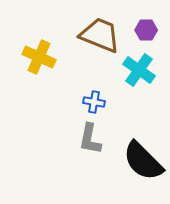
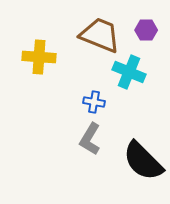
yellow cross: rotated 20 degrees counterclockwise
cyan cross: moved 10 px left, 2 px down; rotated 12 degrees counterclockwise
gray L-shape: rotated 20 degrees clockwise
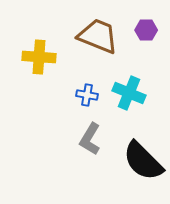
brown trapezoid: moved 2 px left, 1 px down
cyan cross: moved 21 px down
blue cross: moved 7 px left, 7 px up
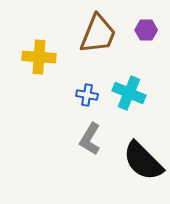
brown trapezoid: moved 2 px up; rotated 90 degrees clockwise
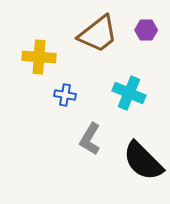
brown trapezoid: rotated 30 degrees clockwise
blue cross: moved 22 px left
